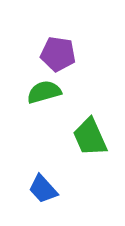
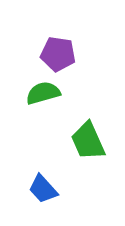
green semicircle: moved 1 px left, 1 px down
green trapezoid: moved 2 px left, 4 px down
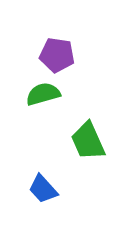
purple pentagon: moved 1 px left, 1 px down
green semicircle: moved 1 px down
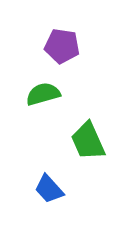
purple pentagon: moved 5 px right, 9 px up
blue trapezoid: moved 6 px right
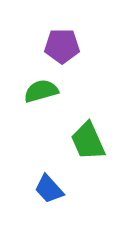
purple pentagon: rotated 8 degrees counterclockwise
green semicircle: moved 2 px left, 3 px up
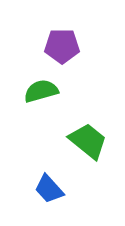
green trapezoid: rotated 153 degrees clockwise
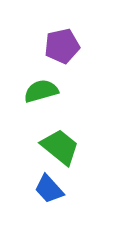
purple pentagon: rotated 12 degrees counterclockwise
green trapezoid: moved 28 px left, 6 px down
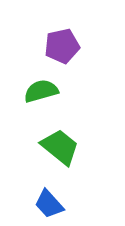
blue trapezoid: moved 15 px down
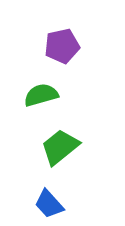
green semicircle: moved 4 px down
green trapezoid: rotated 78 degrees counterclockwise
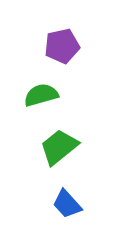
green trapezoid: moved 1 px left
blue trapezoid: moved 18 px right
